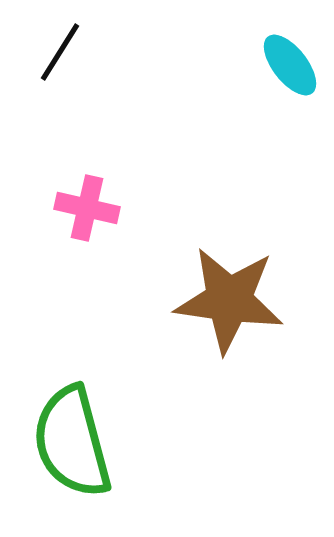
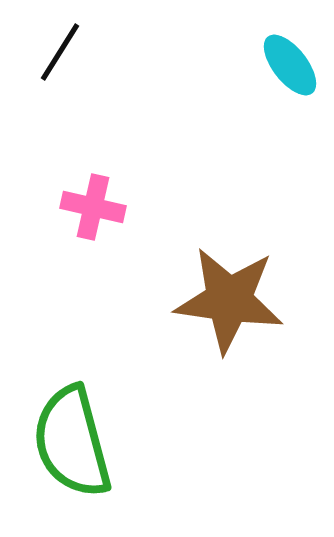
pink cross: moved 6 px right, 1 px up
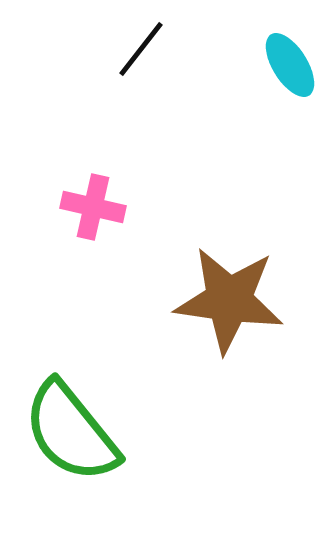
black line: moved 81 px right, 3 px up; rotated 6 degrees clockwise
cyan ellipse: rotated 6 degrees clockwise
green semicircle: moved 1 px left, 10 px up; rotated 24 degrees counterclockwise
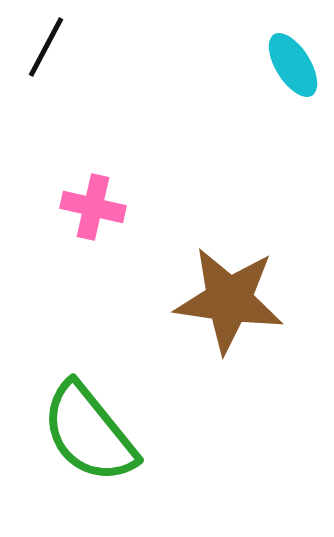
black line: moved 95 px left, 2 px up; rotated 10 degrees counterclockwise
cyan ellipse: moved 3 px right
green semicircle: moved 18 px right, 1 px down
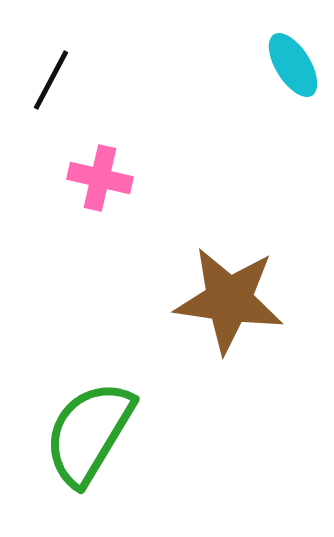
black line: moved 5 px right, 33 px down
pink cross: moved 7 px right, 29 px up
green semicircle: rotated 70 degrees clockwise
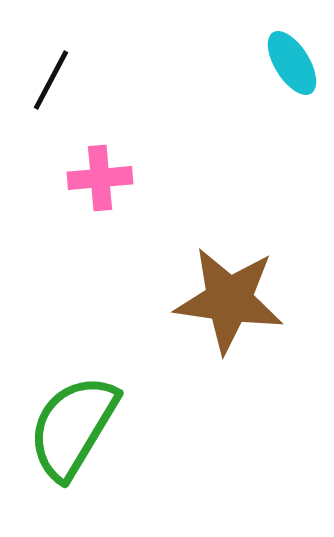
cyan ellipse: moved 1 px left, 2 px up
pink cross: rotated 18 degrees counterclockwise
green semicircle: moved 16 px left, 6 px up
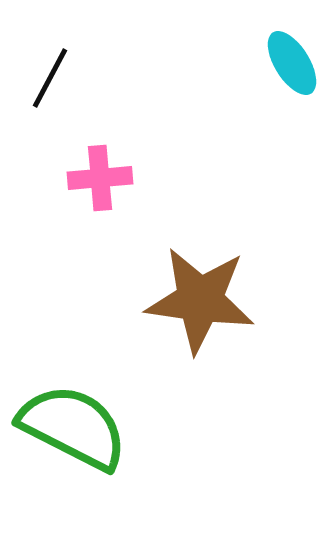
black line: moved 1 px left, 2 px up
brown star: moved 29 px left
green semicircle: rotated 86 degrees clockwise
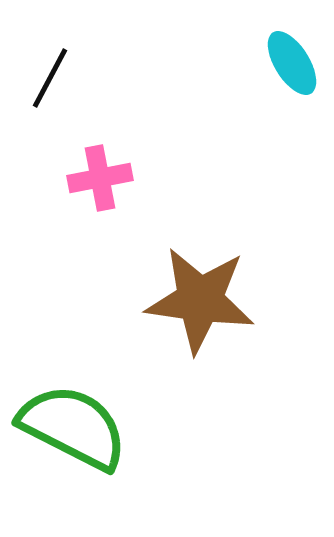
pink cross: rotated 6 degrees counterclockwise
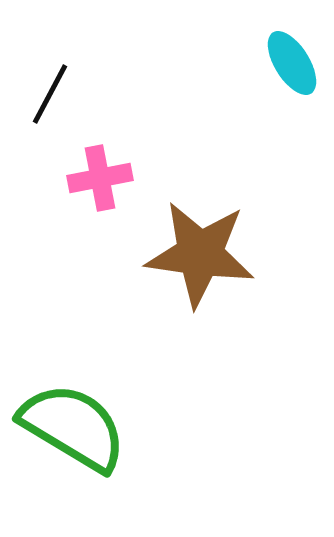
black line: moved 16 px down
brown star: moved 46 px up
green semicircle: rotated 4 degrees clockwise
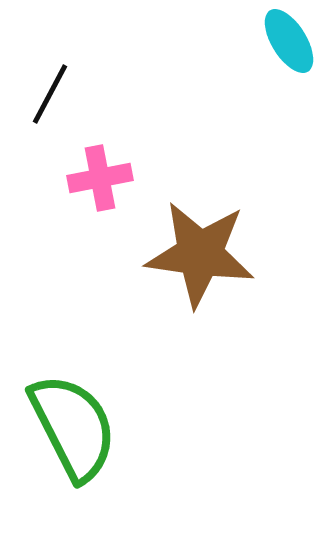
cyan ellipse: moved 3 px left, 22 px up
green semicircle: rotated 32 degrees clockwise
